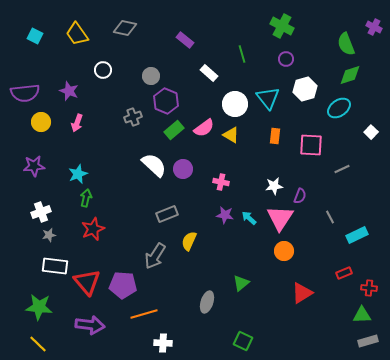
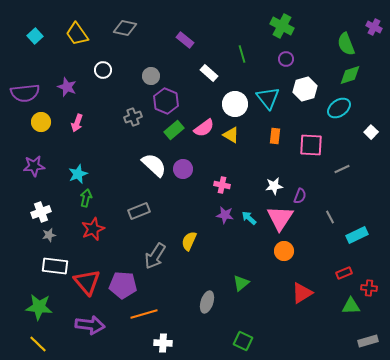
cyan square at (35, 36): rotated 21 degrees clockwise
purple star at (69, 91): moved 2 px left, 4 px up
pink cross at (221, 182): moved 1 px right, 3 px down
gray rectangle at (167, 214): moved 28 px left, 3 px up
green triangle at (362, 315): moved 11 px left, 9 px up
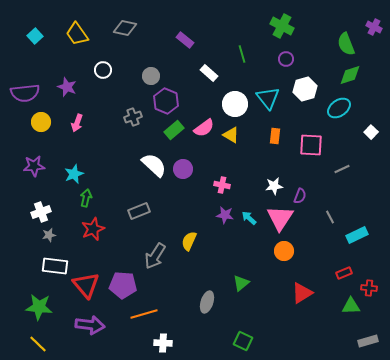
cyan star at (78, 174): moved 4 px left
red triangle at (87, 282): moved 1 px left, 3 px down
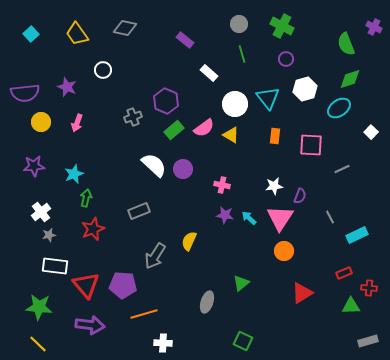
cyan square at (35, 36): moved 4 px left, 2 px up
green diamond at (350, 75): moved 4 px down
gray circle at (151, 76): moved 88 px right, 52 px up
white cross at (41, 212): rotated 18 degrees counterclockwise
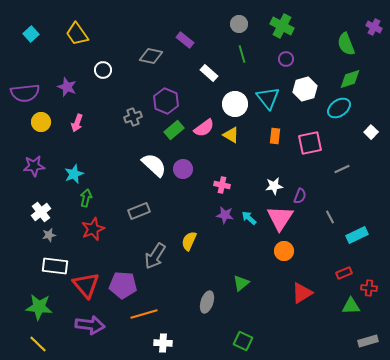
gray diamond at (125, 28): moved 26 px right, 28 px down
pink square at (311, 145): moved 1 px left, 2 px up; rotated 15 degrees counterclockwise
